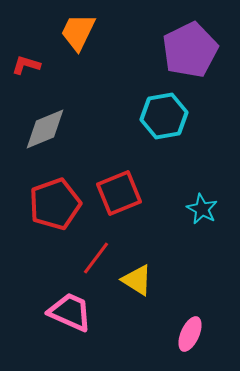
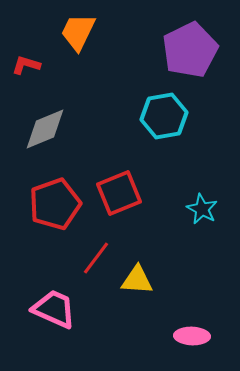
yellow triangle: rotated 28 degrees counterclockwise
pink trapezoid: moved 16 px left, 3 px up
pink ellipse: moved 2 px right, 2 px down; rotated 68 degrees clockwise
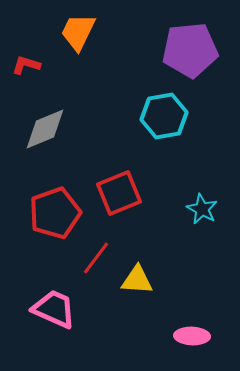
purple pentagon: rotated 20 degrees clockwise
red pentagon: moved 9 px down
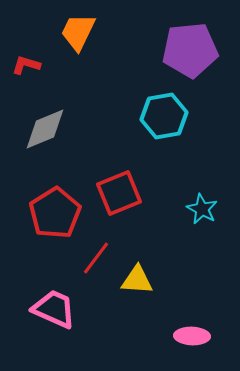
red pentagon: rotated 12 degrees counterclockwise
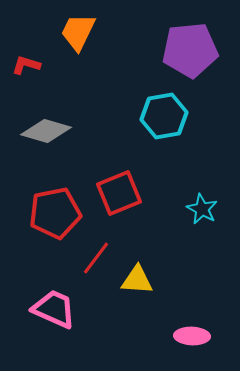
gray diamond: moved 1 px right, 2 px down; rotated 39 degrees clockwise
red pentagon: rotated 21 degrees clockwise
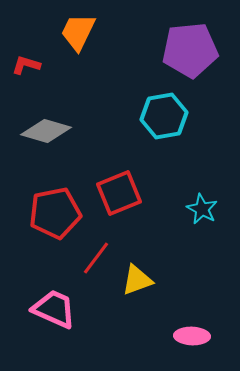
yellow triangle: rotated 24 degrees counterclockwise
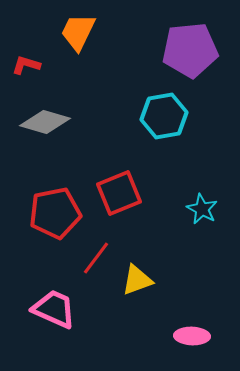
gray diamond: moved 1 px left, 9 px up
